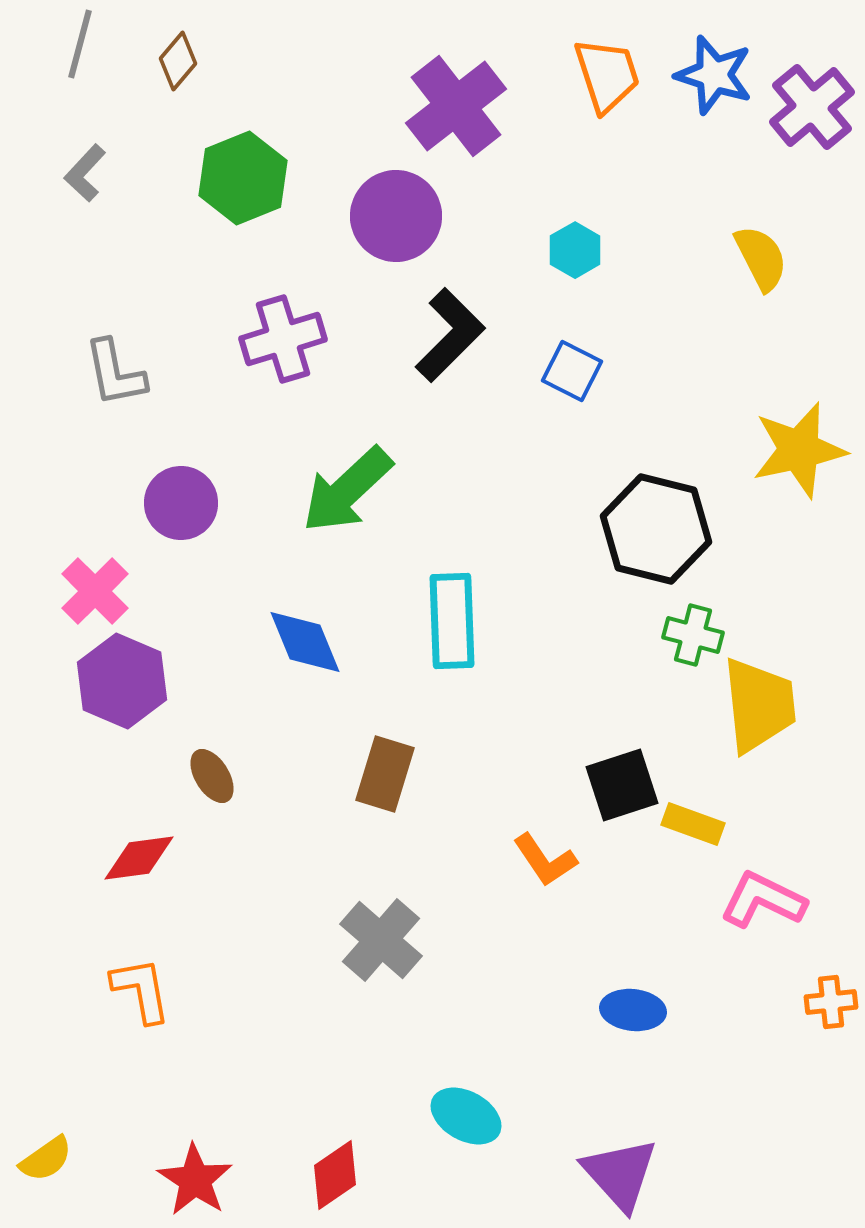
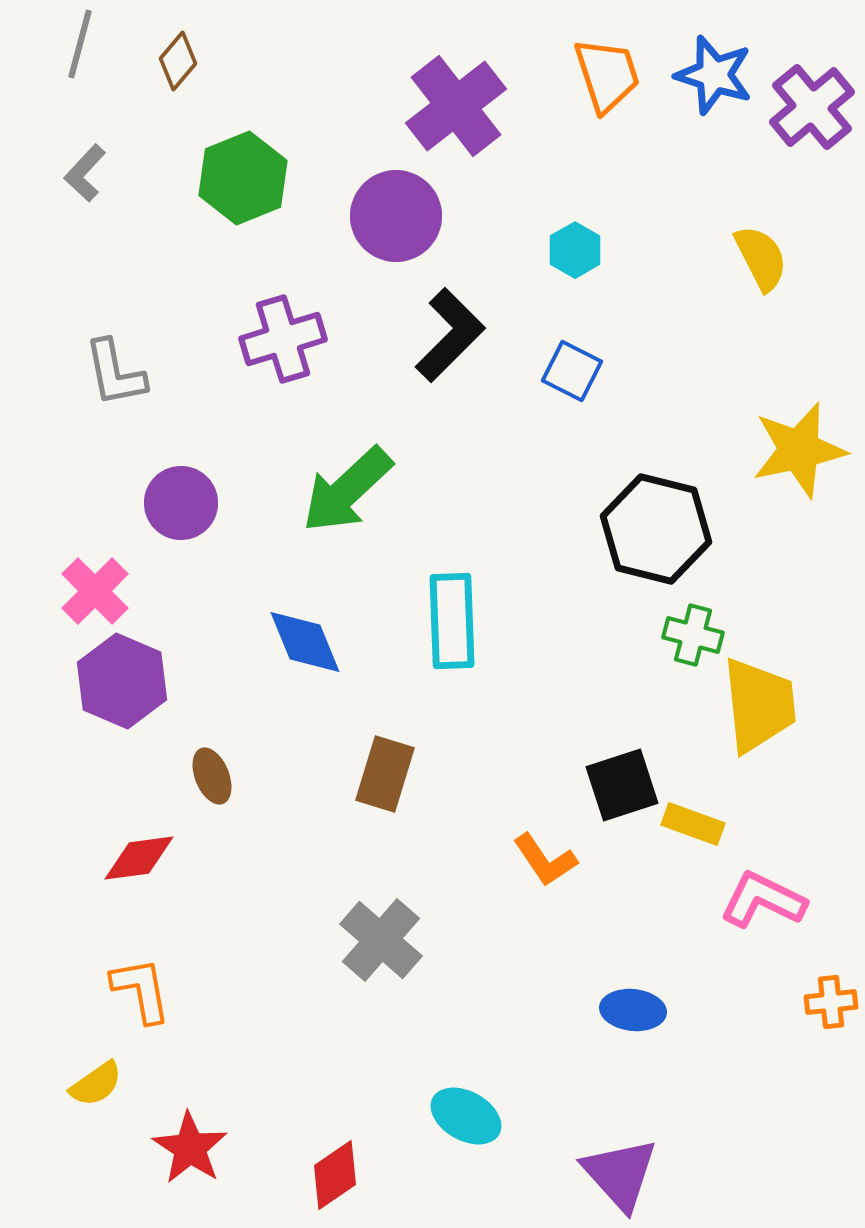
brown ellipse at (212, 776): rotated 10 degrees clockwise
yellow semicircle at (46, 1159): moved 50 px right, 75 px up
red star at (195, 1180): moved 5 px left, 32 px up
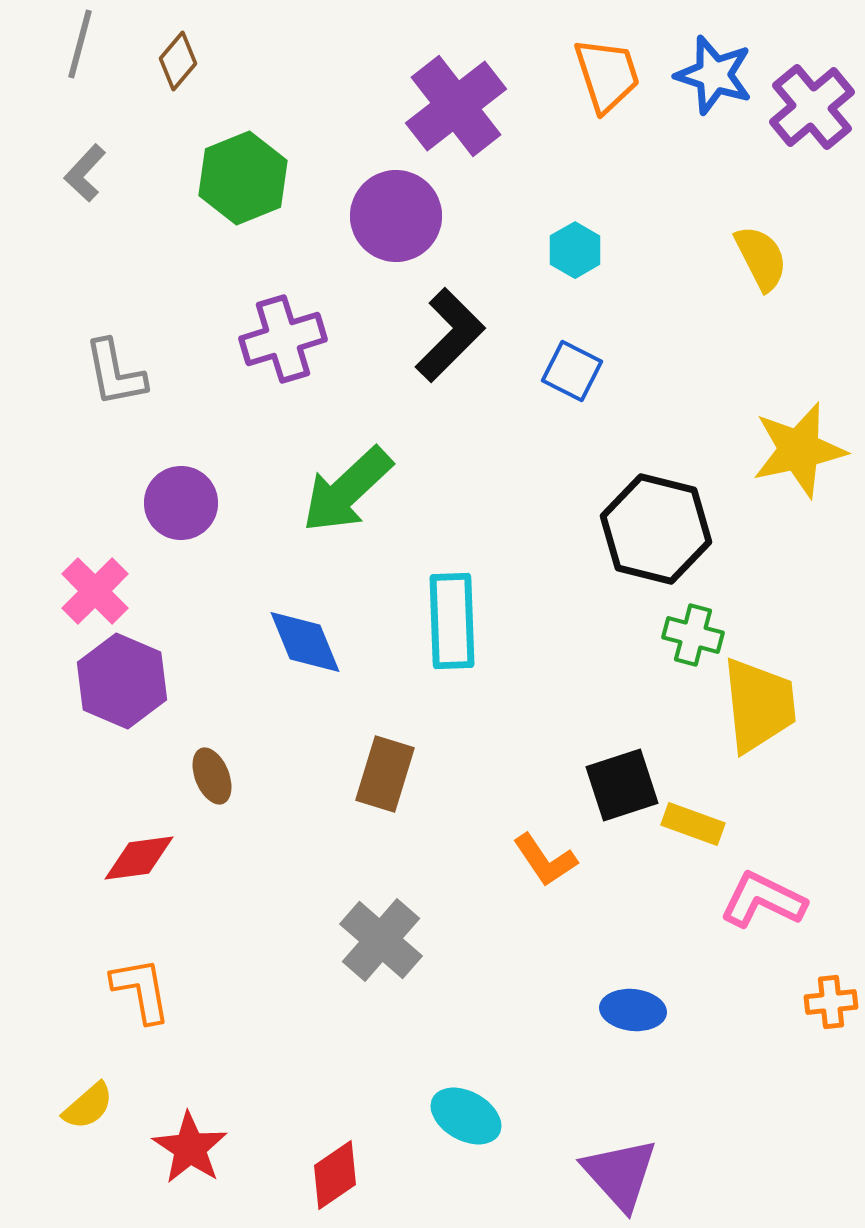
yellow semicircle at (96, 1084): moved 8 px left, 22 px down; rotated 6 degrees counterclockwise
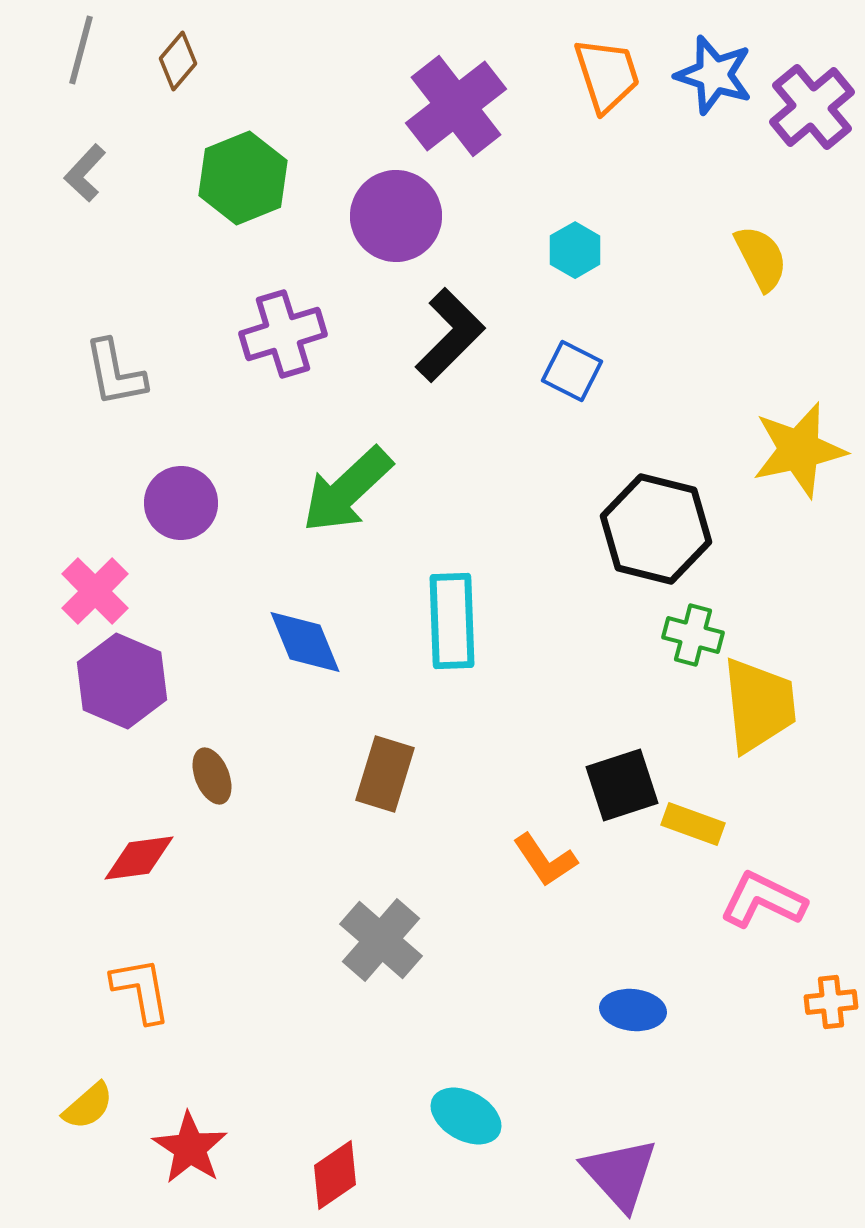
gray line at (80, 44): moved 1 px right, 6 px down
purple cross at (283, 339): moved 5 px up
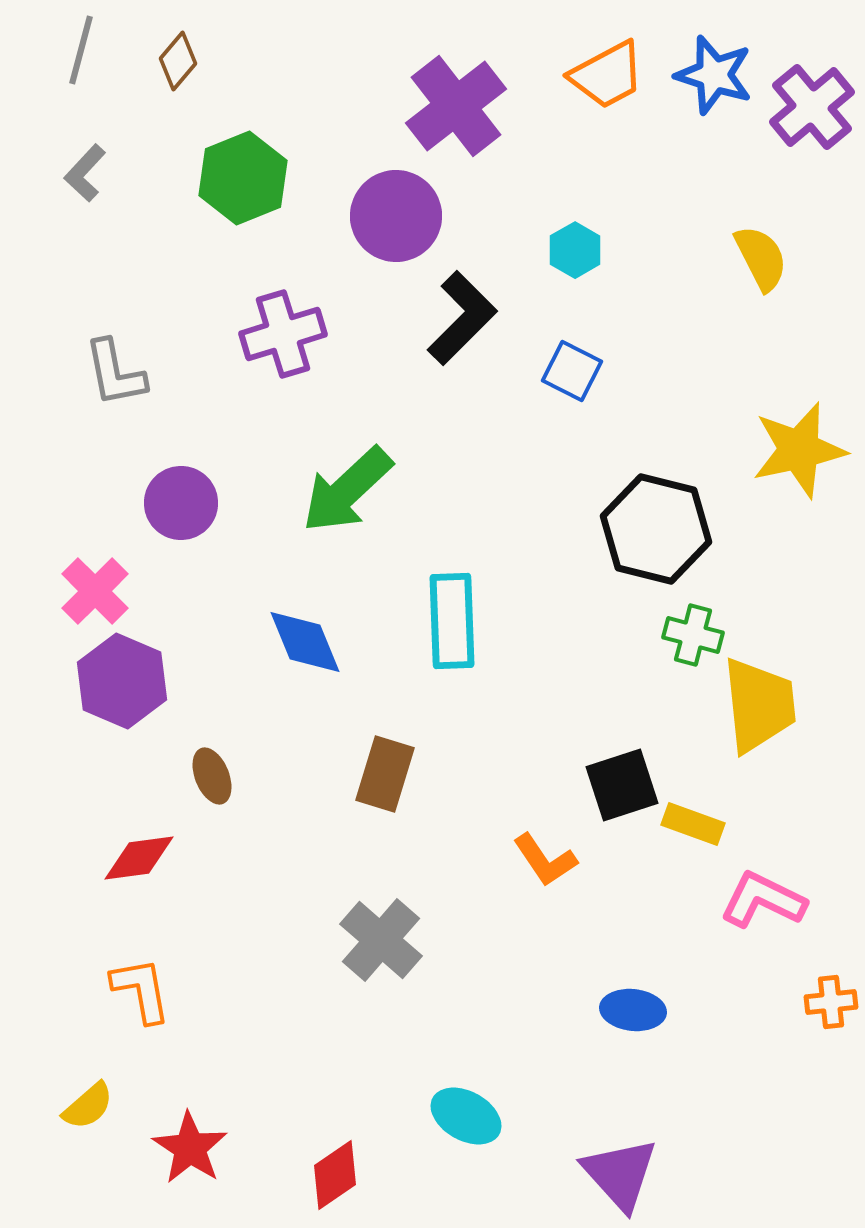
orange trapezoid at (607, 75): rotated 80 degrees clockwise
black L-shape at (450, 335): moved 12 px right, 17 px up
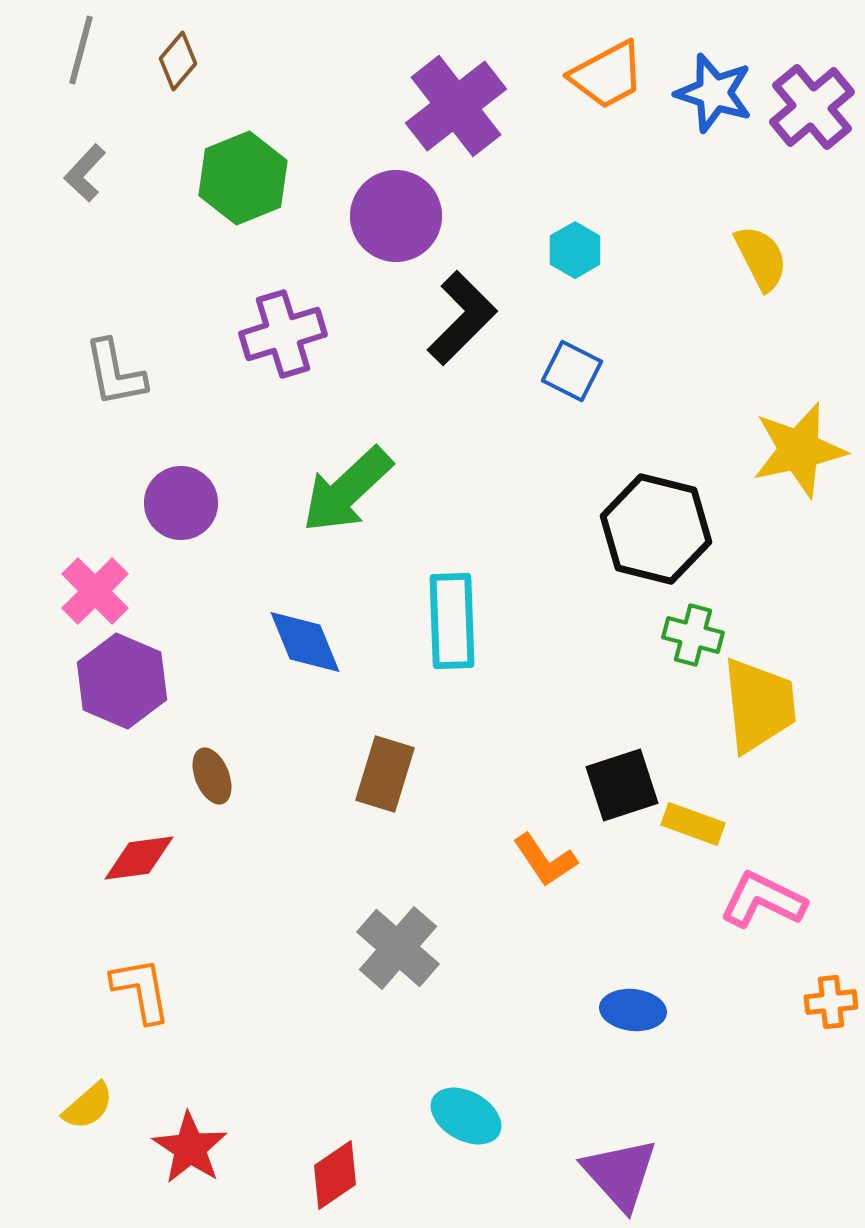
blue star at (714, 75): moved 18 px down
gray cross at (381, 940): moved 17 px right, 8 px down
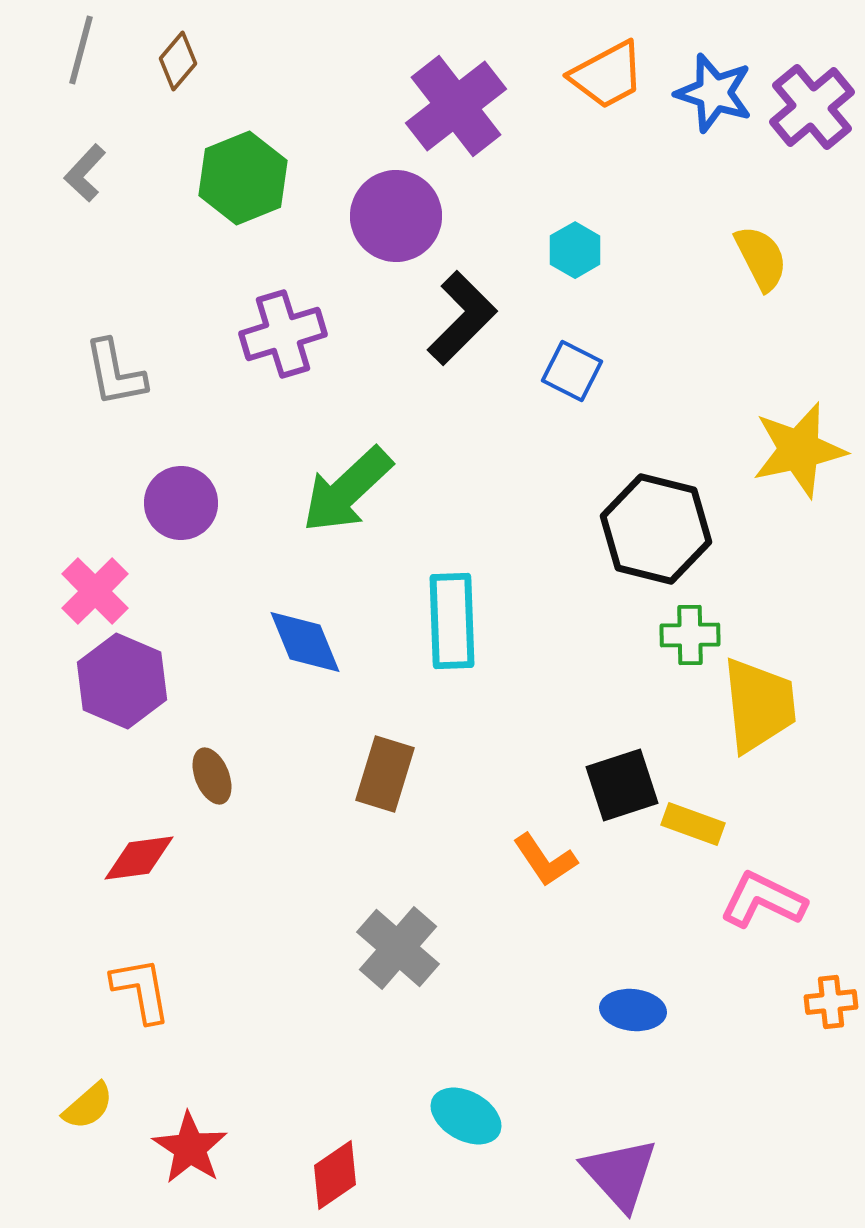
green cross at (693, 635): moved 3 px left; rotated 16 degrees counterclockwise
